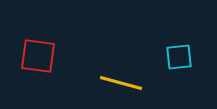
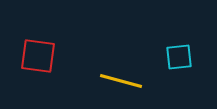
yellow line: moved 2 px up
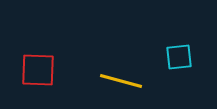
red square: moved 14 px down; rotated 6 degrees counterclockwise
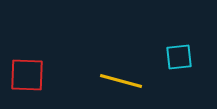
red square: moved 11 px left, 5 px down
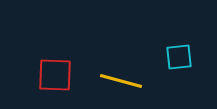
red square: moved 28 px right
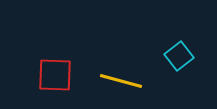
cyan square: moved 1 px up; rotated 32 degrees counterclockwise
